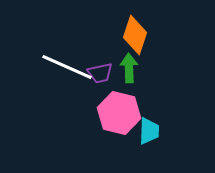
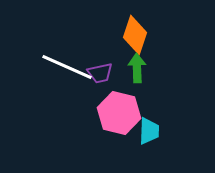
green arrow: moved 8 px right
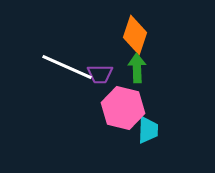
purple trapezoid: moved 1 px down; rotated 12 degrees clockwise
pink hexagon: moved 4 px right, 5 px up
cyan trapezoid: moved 1 px left, 1 px up
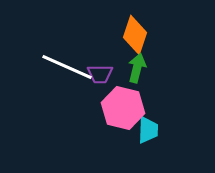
green arrow: rotated 16 degrees clockwise
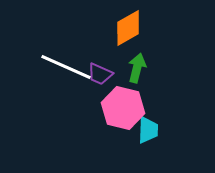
orange diamond: moved 7 px left, 7 px up; rotated 42 degrees clockwise
white line: moved 1 px left
purple trapezoid: rotated 24 degrees clockwise
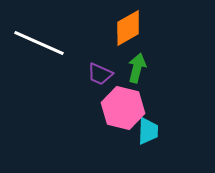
white line: moved 27 px left, 24 px up
cyan trapezoid: moved 1 px down
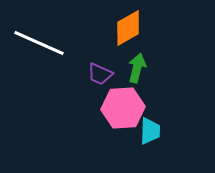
pink hexagon: rotated 18 degrees counterclockwise
cyan trapezoid: moved 2 px right
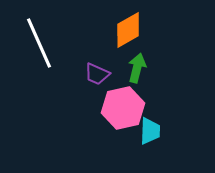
orange diamond: moved 2 px down
white line: rotated 42 degrees clockwise
purple trapezoid: moved 3 px left
pink hexagon: rotated 9 degrees counterclockwise
